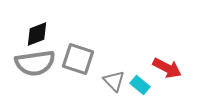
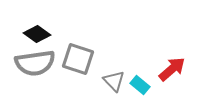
black diamond: rotated 56 degrees clockwise
red arrow: moved 5 px right, 1 px down; rotated 68 degrees counterclockwise
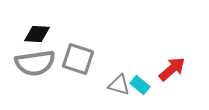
black diamond: rotated 32 degrees counterclockwise
gray triangle: moved 5 px right, 4 px down; rotated 30 degrees counterclockwise
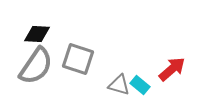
gray semicircle: moved 1 px right, 3 px down; rotated 48 degrees counterclockwise
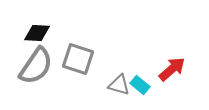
black diamond: moved 1 px up
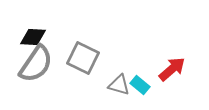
black diamond: moved 4 px left, 4 px down
gray square: moved 5 px right, 1 px up; rotated 8 degrees clockwise
gray semicircle: moved 2 px up
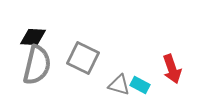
gray semicircle: moved 1 px right, 1 px down; rotated 21 degrees counterclockwise
red arrow: rotated 112 degrees clockwise
cyan rectangle: rotated 12 degrees counterclockwise
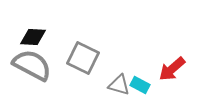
gray semicircle: moved 5 px left; rotated 75 degrees counterclockwise
red arrow: rotated 68 degrees clockwise
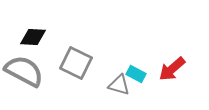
gray square: moved 7 px left, 5 px down
gray semicircle: moved 8 px left, 6 px down
cyan rectangle: moved 4 px left, 11 px up
